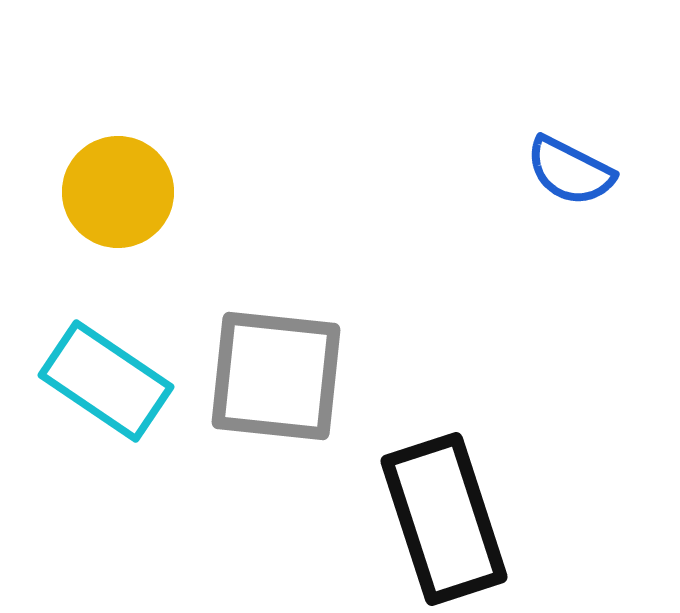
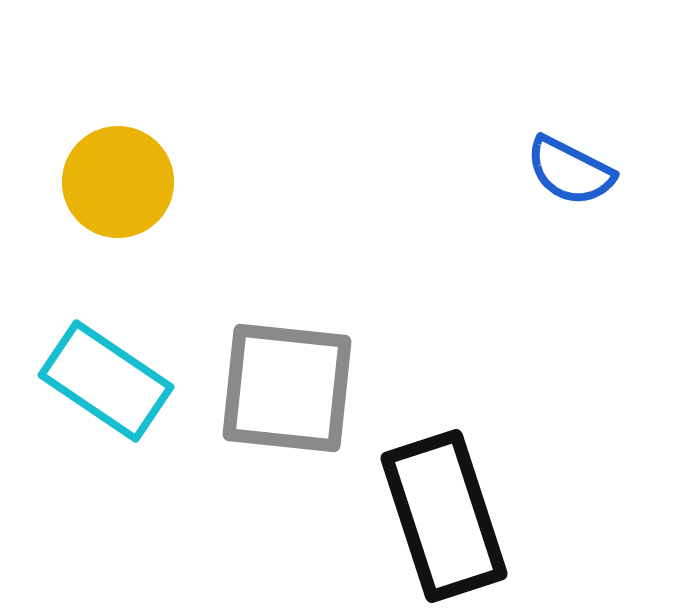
yellow circle: moved 10 px up
gray square: moved 11 px right, 12 px down
black rectangle: moved 3 px up
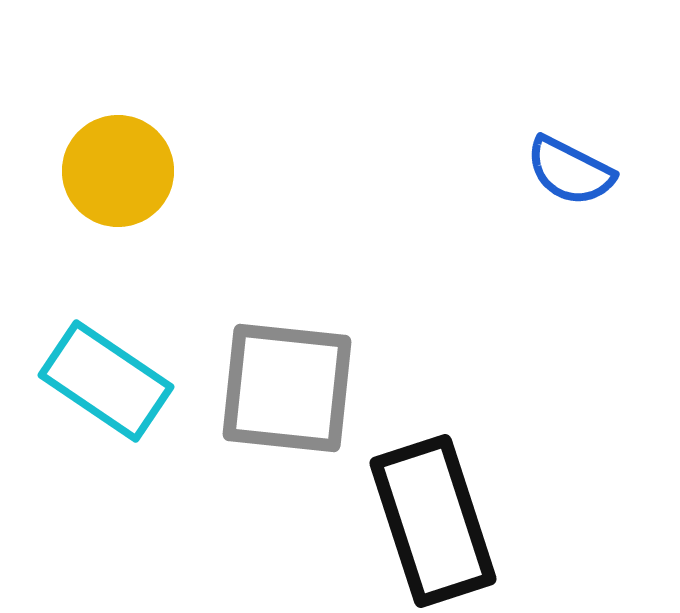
yellow circle: moved 11 px up
black rectangle: moved 11 px left, 5 px down
